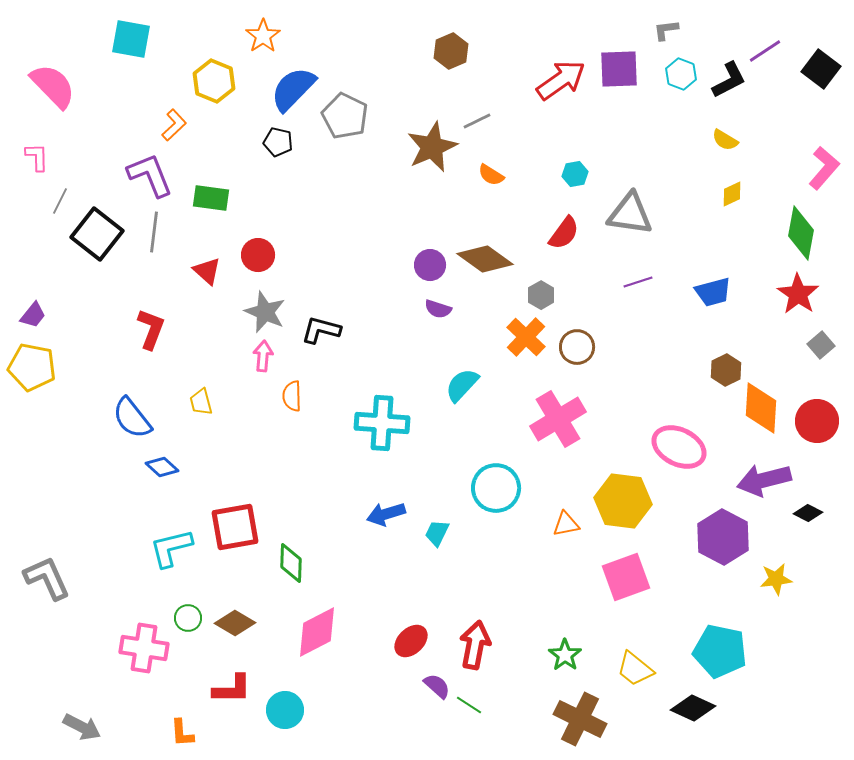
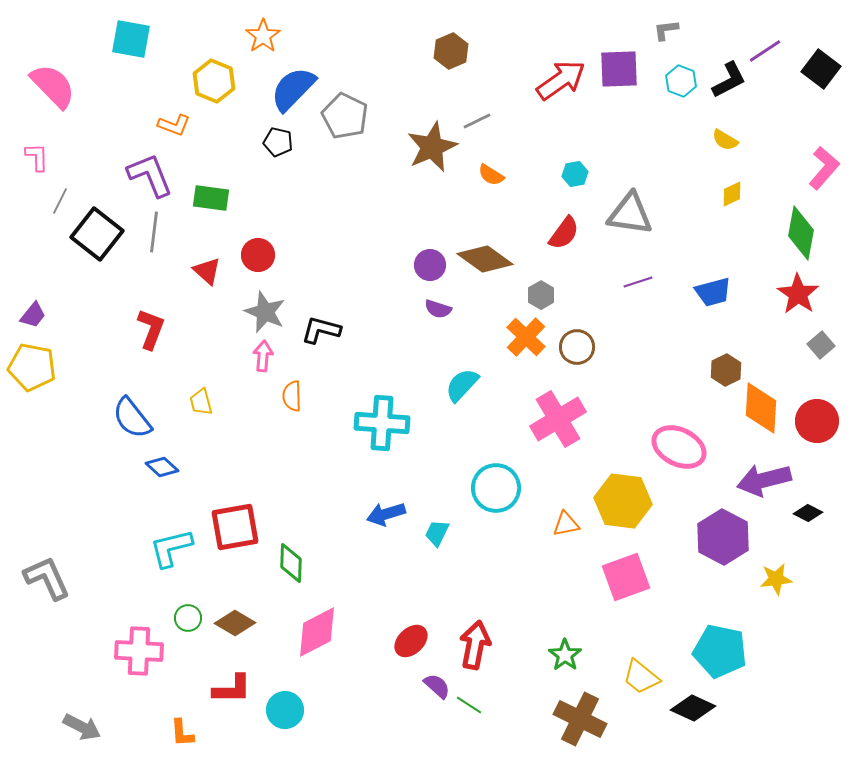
cyan hexagon at (681, 74): moved 7 px down
orange L-shape at (174, 125): rotated 64 degrees clockwise
pink cross at (144, 648): moved 5 px left, 3 px down; rotated 6 degrees counterclockwise
yellow trapezoid at (635, 669): moved 6 px right, 8 px down
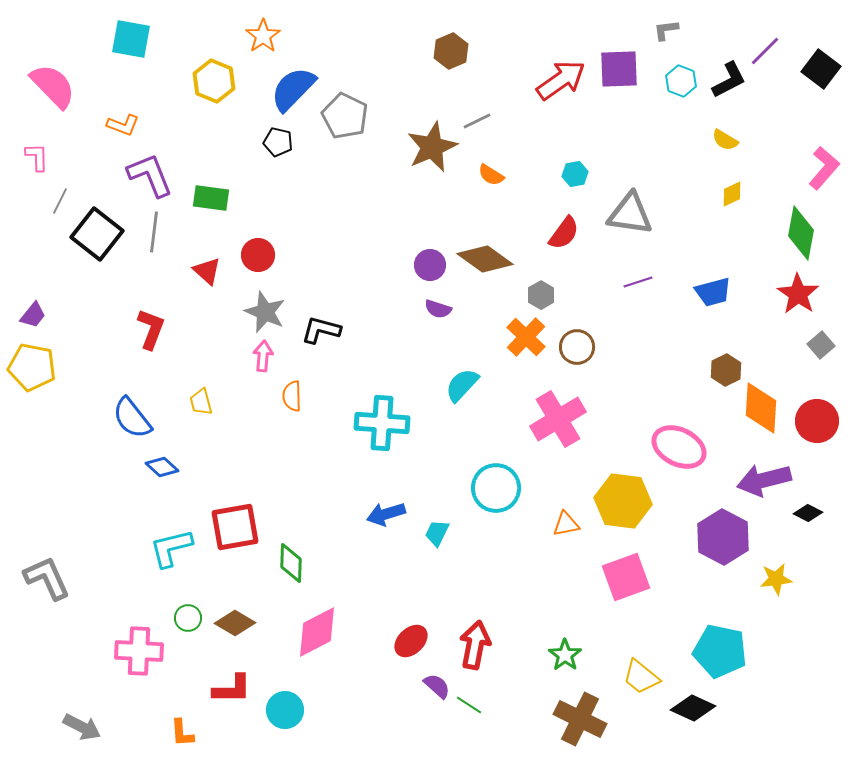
purple line at (765, 51): rotated 12 degrees counterclockwise
orange L-shape at (174, 125): moved 51 px left
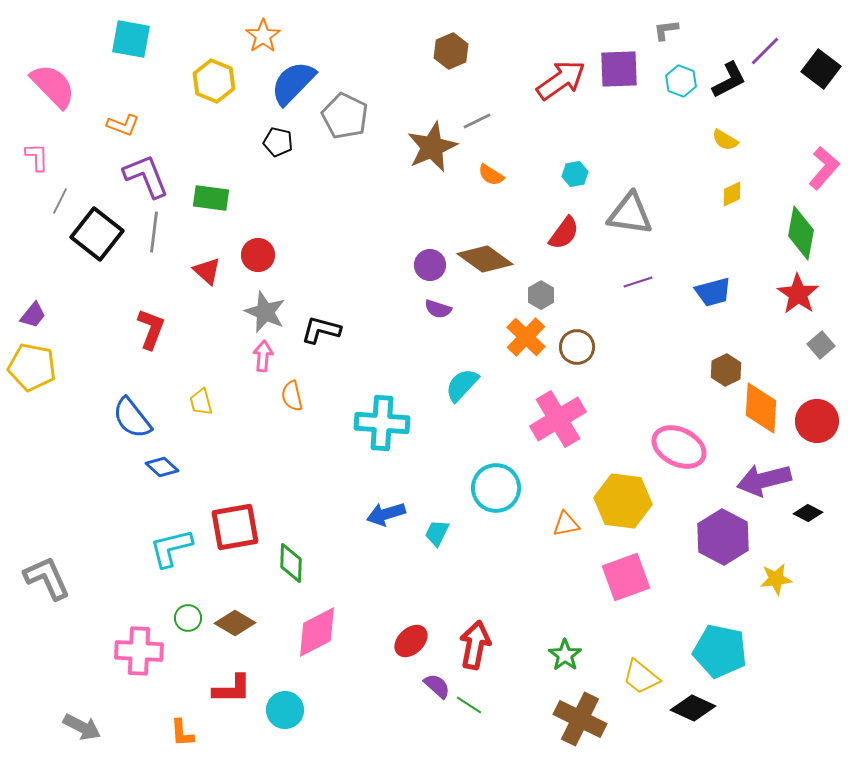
blue semicircle at (293, 89): moved 6 px up
purple L-shape at (150, 175): moved 4 px left, 1 px down
orange semicircle at (292, 396): rotated 12 degrees counterclockwise
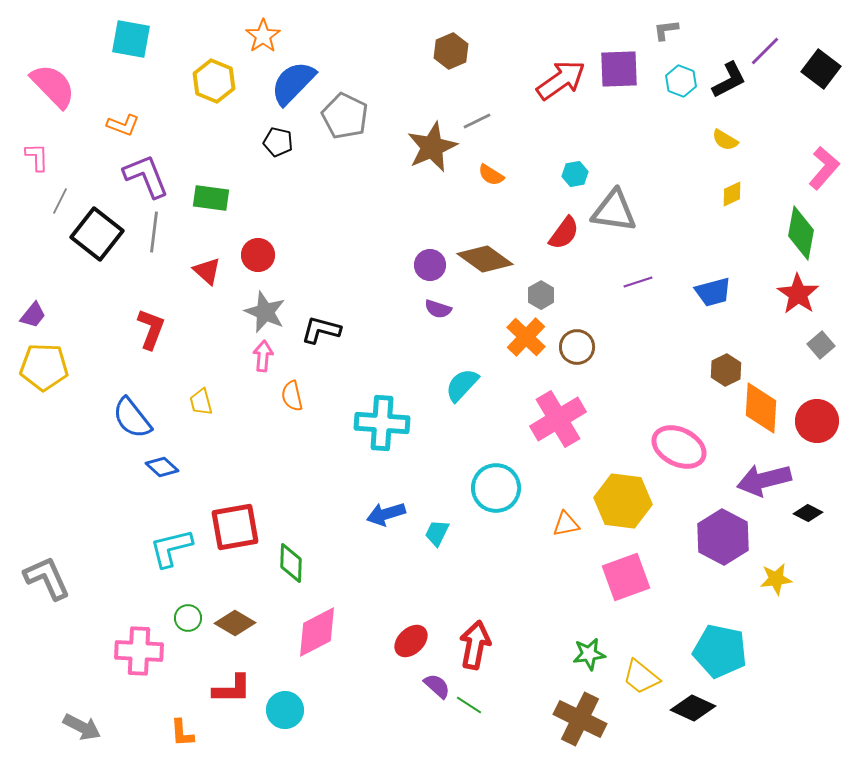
gray triangle at (630, 214): moved 16 px left, 3 px up
yellow pentagon at (32, 367): moved 12 px right; rotated 9 degrees counterclockwise
green star at (565, 655): moved 24 px right, 1 px up; rotated 28 degrees clockwise
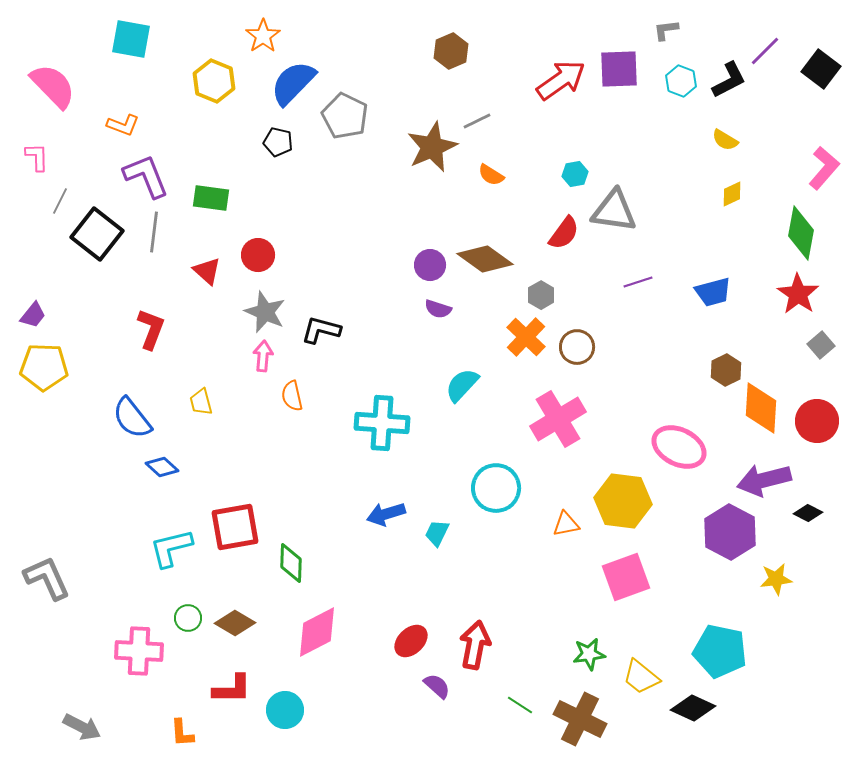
purple hexagon at (723, 537): moved 7 px right, 5 px up
green line at (469, 705): moved 51 px right
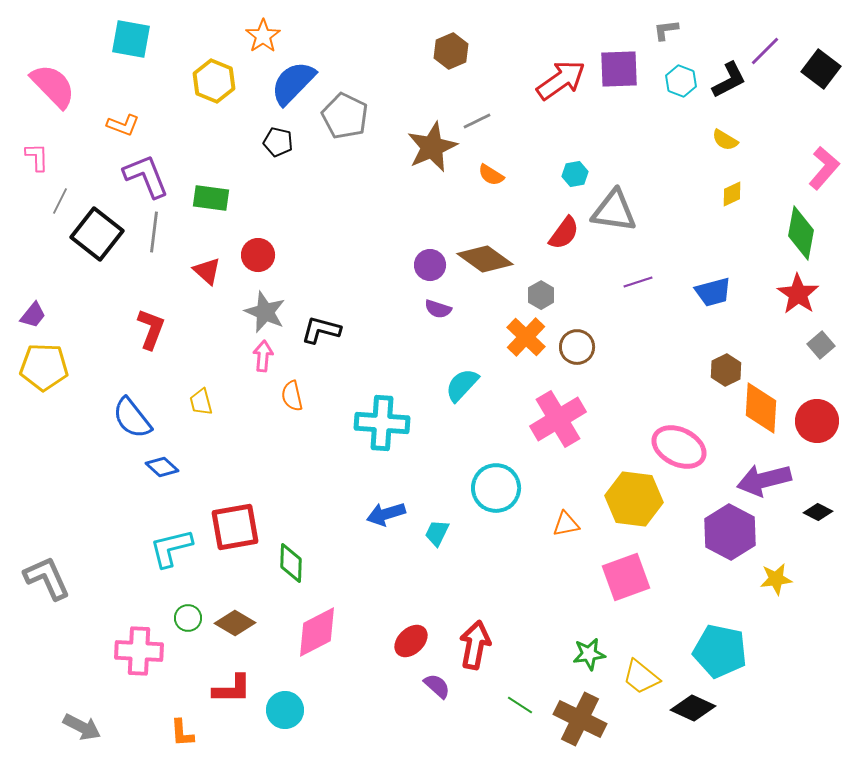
yellow hexagon at (623, 501): moved 11 px right, 2 px up
black diamond at (808, 513): moved 10 px right, 1 px up
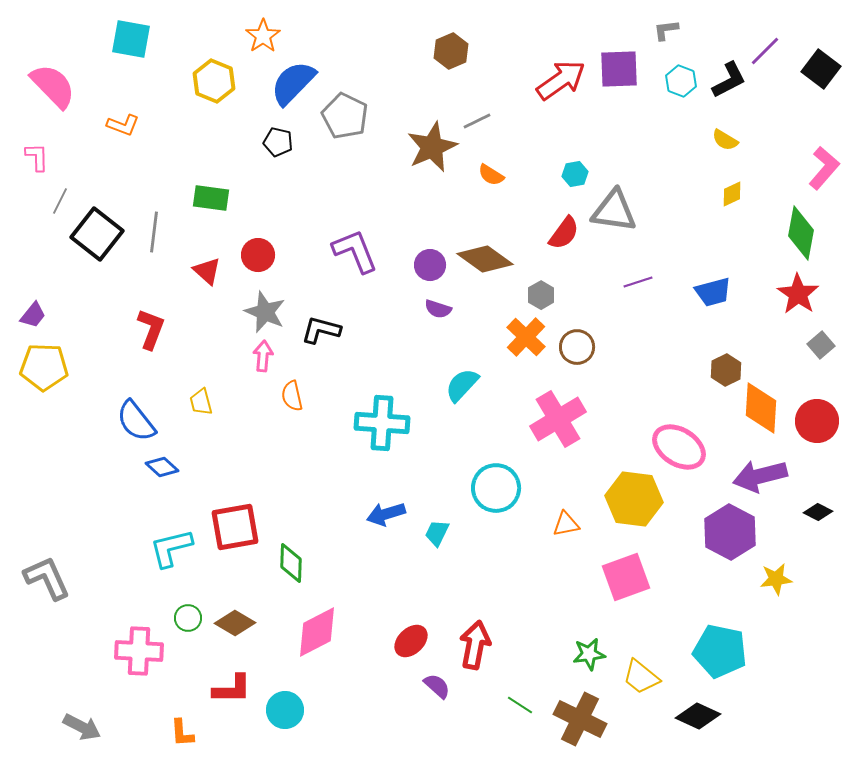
purple L-shape at (146, 176): moved 209 px right, 75 px down
blue semicircle at (132, 418): moved 4 px right, 3 px down
pink ellipse at (679, 447): rotated 6 degrees clockwise
purple arrow at (764, 480): moved 4 px left, 4 px up
black diamond at (693, 708): moved 5 px right, 8 px down
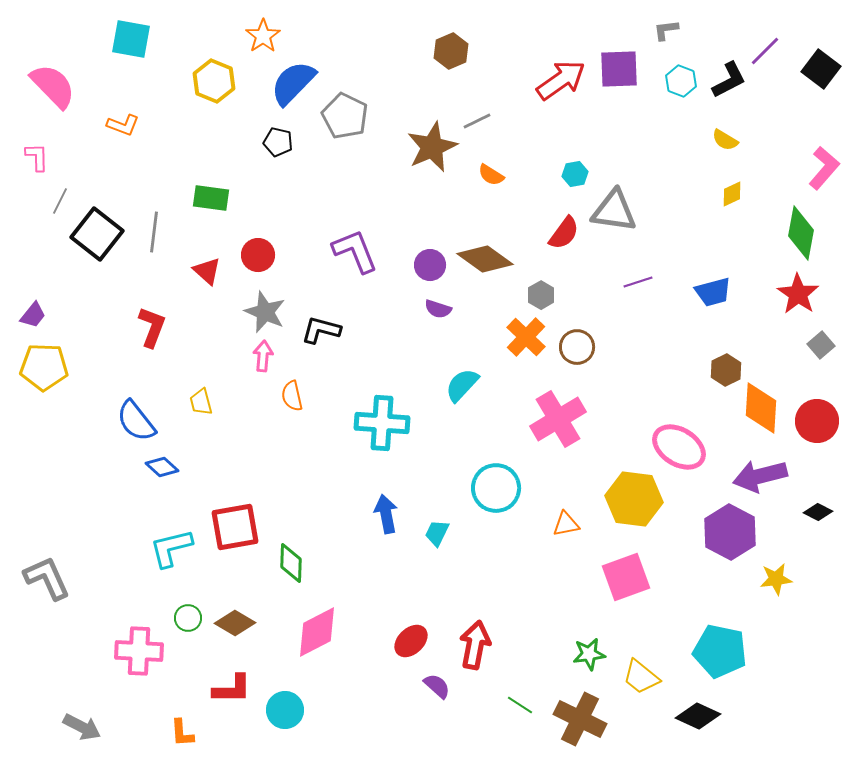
red L-shape at (151, 329): moved 1 px right, 2 px up
blue arrow at (386, 514): rotated 96 degrees clockwise
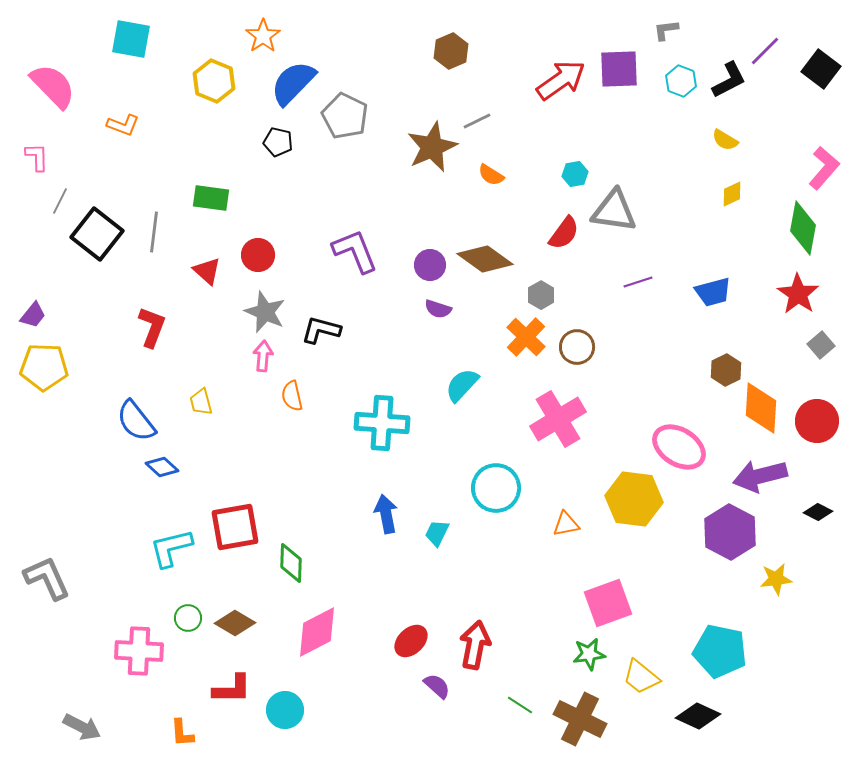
green diamond at (801, 233): moved 2 px right, 5 px up
pink square at (626, 577): moved 18 px left, 26 px down
